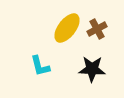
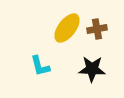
brown cross: rotated 18 degrees clockwise
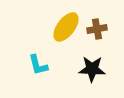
yellow ellipse: moved 1 px left, 1 px up
cyan L-shape: moved 2 px left, 1 px up
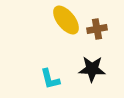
yellow ellipse: moved 7 px up; rotated 76 degrees counterclockwise
cyan L-shape: moved 12 px right, 14 px down
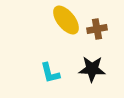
cyan L-shape: moved 6 px up
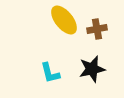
yellow ellipse: moved 2 px left
black star: rotated 16 degrees counterclockwise
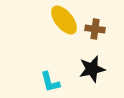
brown cross: moved 2 px left; rotated 18 degrees clockwise
cyan L-shape: moved 9 px down
